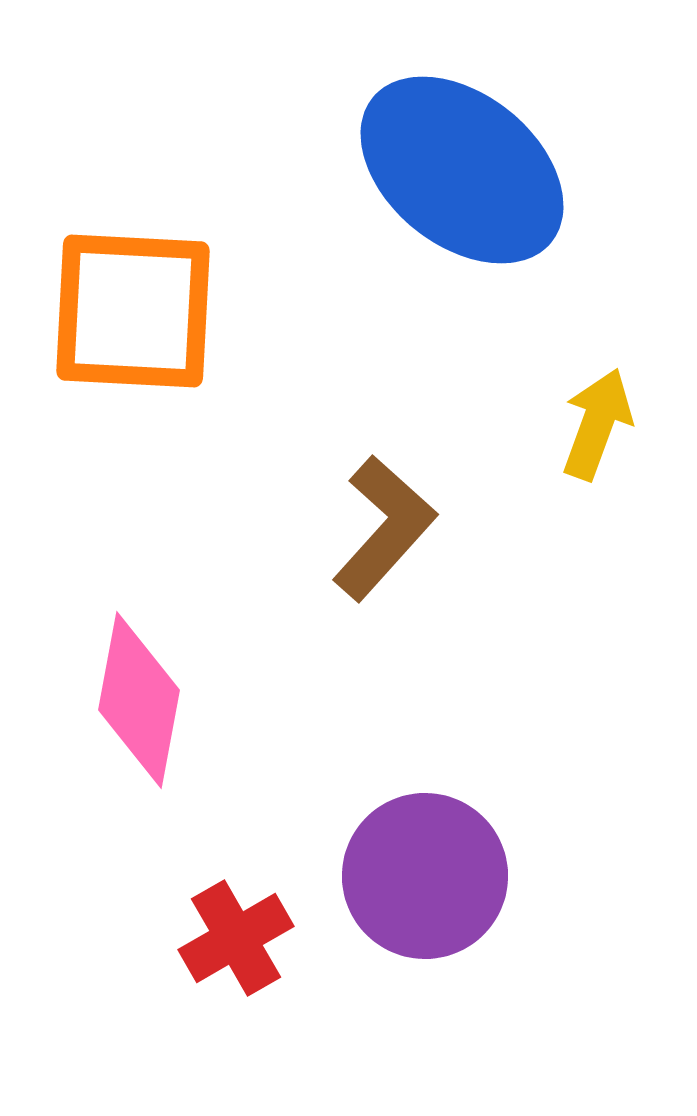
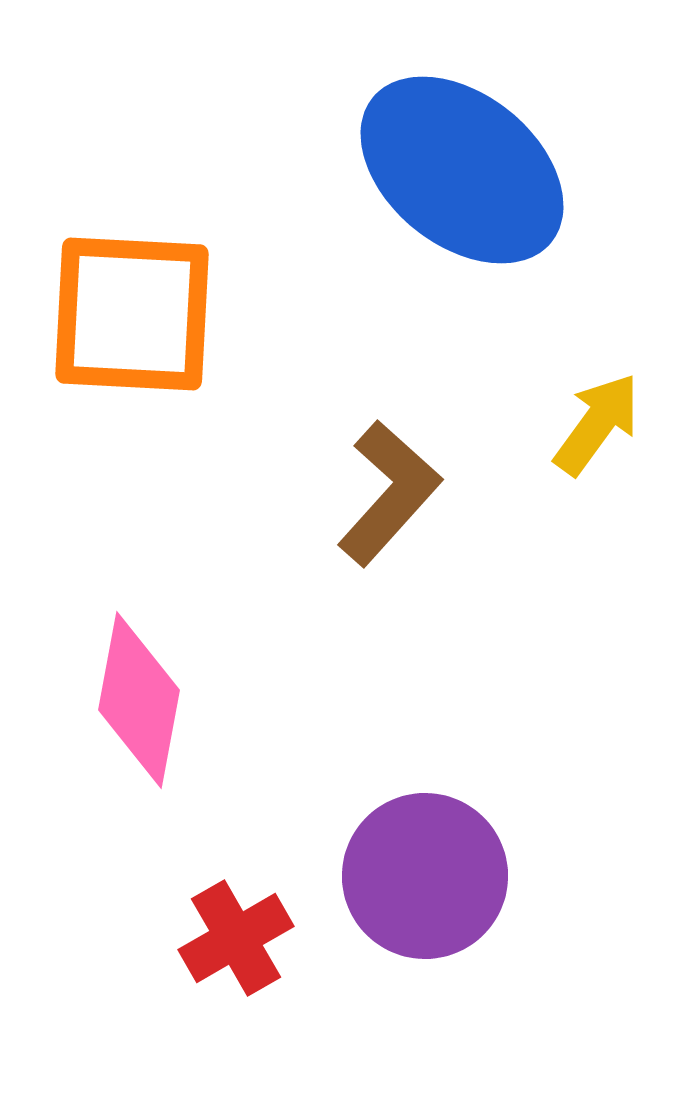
orange square: moved 1 px left, 3 px down
yellow arrow: rotated 16 degrees clockwise
brown L-shape: moved 5 px right, 35 px up
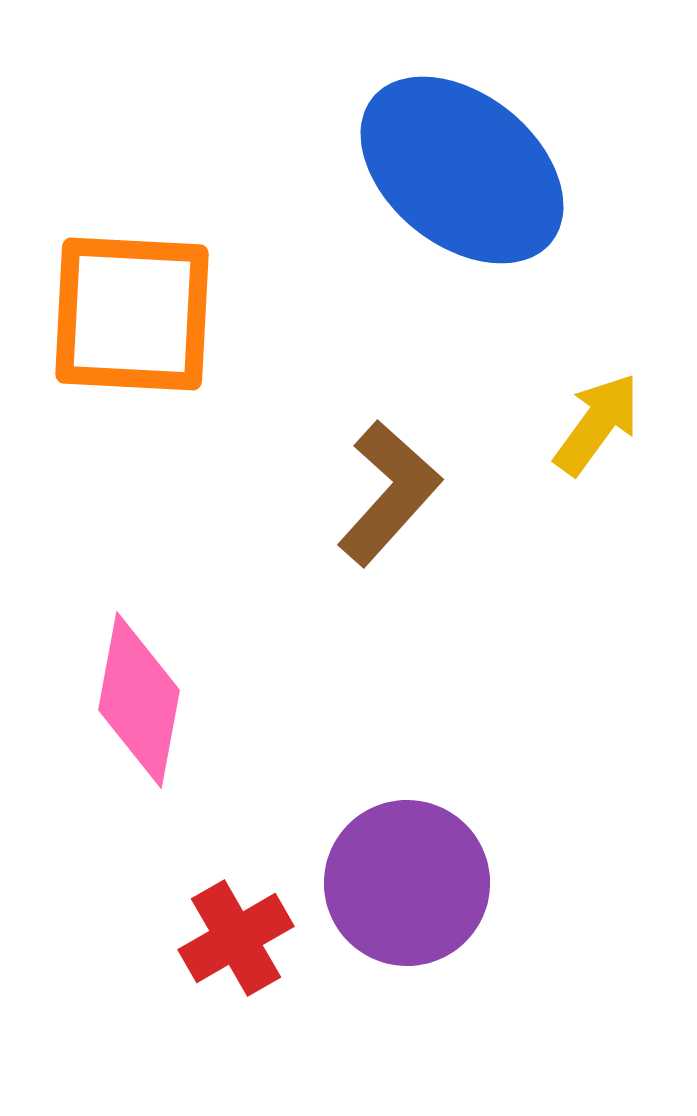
purple circle: moved 18 px left, 7 px down
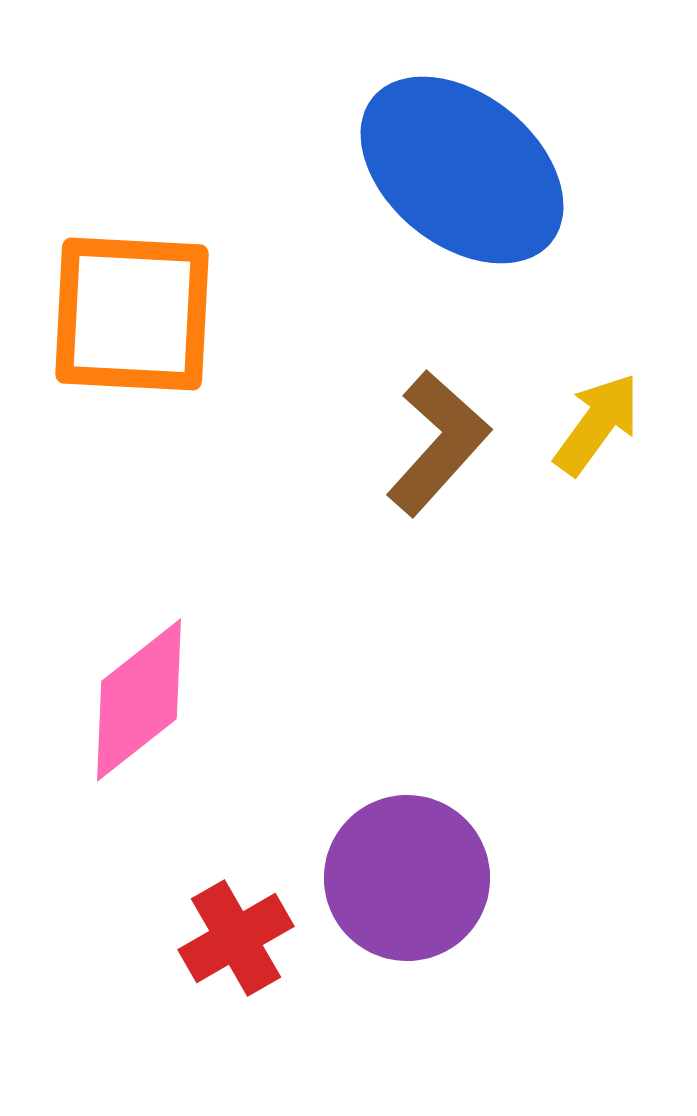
brown L-shape: moved 49 px right, 50 px up
pink diamond: rotated 41 degrees clockwise
purple circle: moved 5 px up
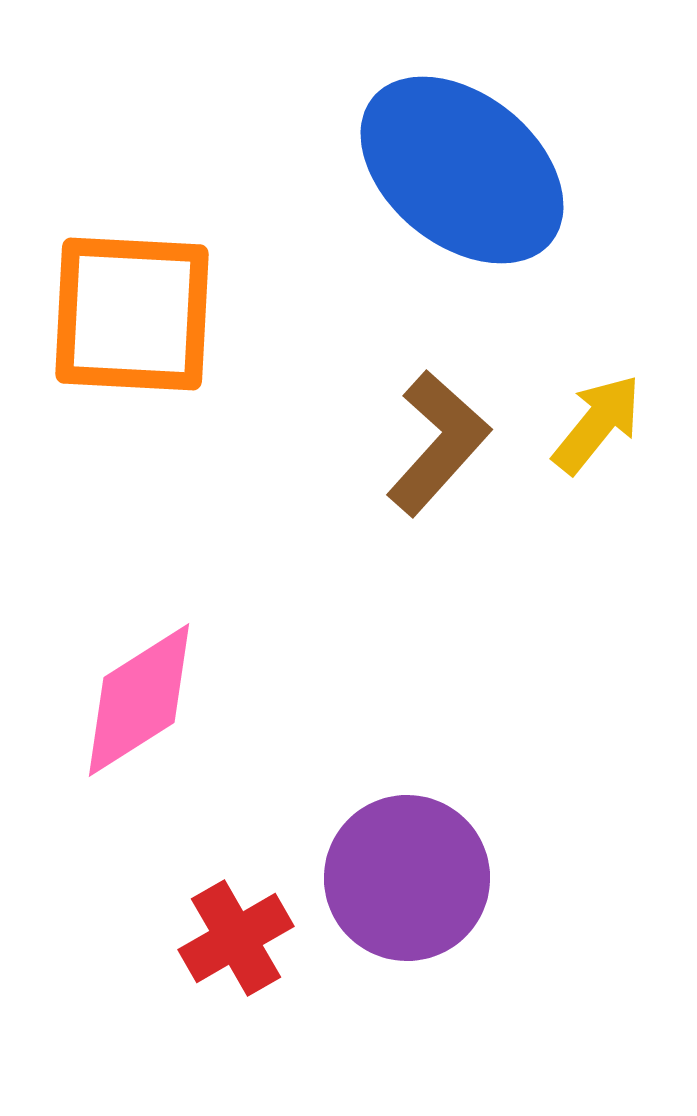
yellow arrow: rotated 3 degrees clockwise
pink diamond: rotated 6 degrees clockwise
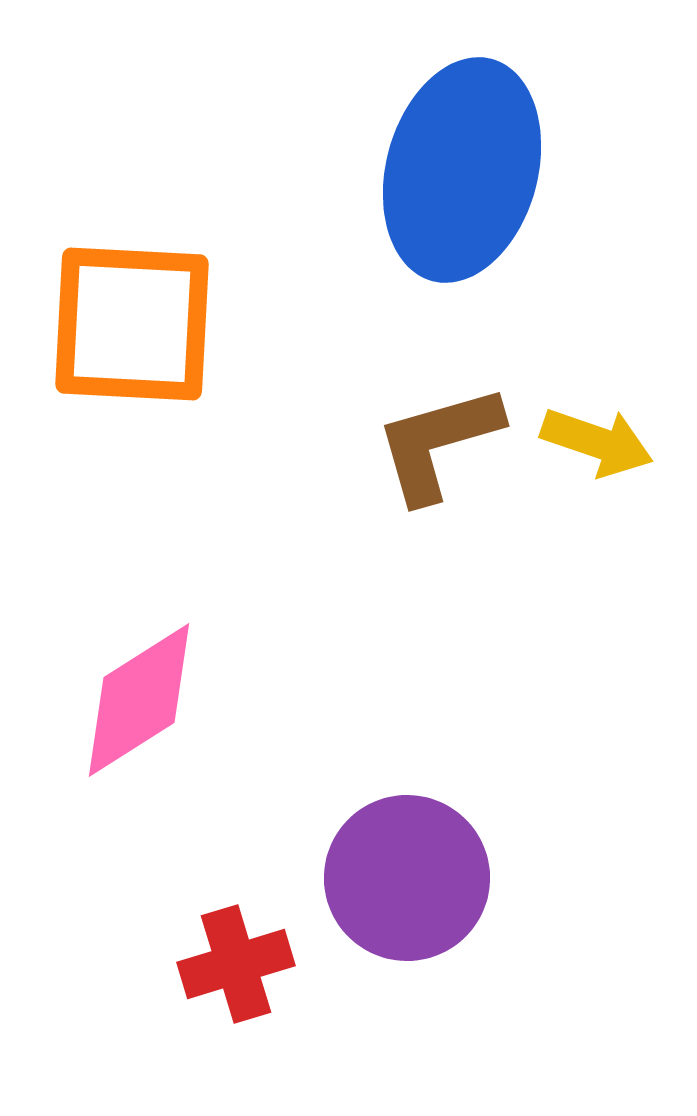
blue ellipse: rotated 66 degrees clockwise
orange square: moved 10 px down
yellow arrow: moved 18 px down; rotated 70 degrees clockwise
brown L-shape: rotated 148 degrees counterclockwise
red cross: moved 26 px down; rotated 13 degrees clockwise
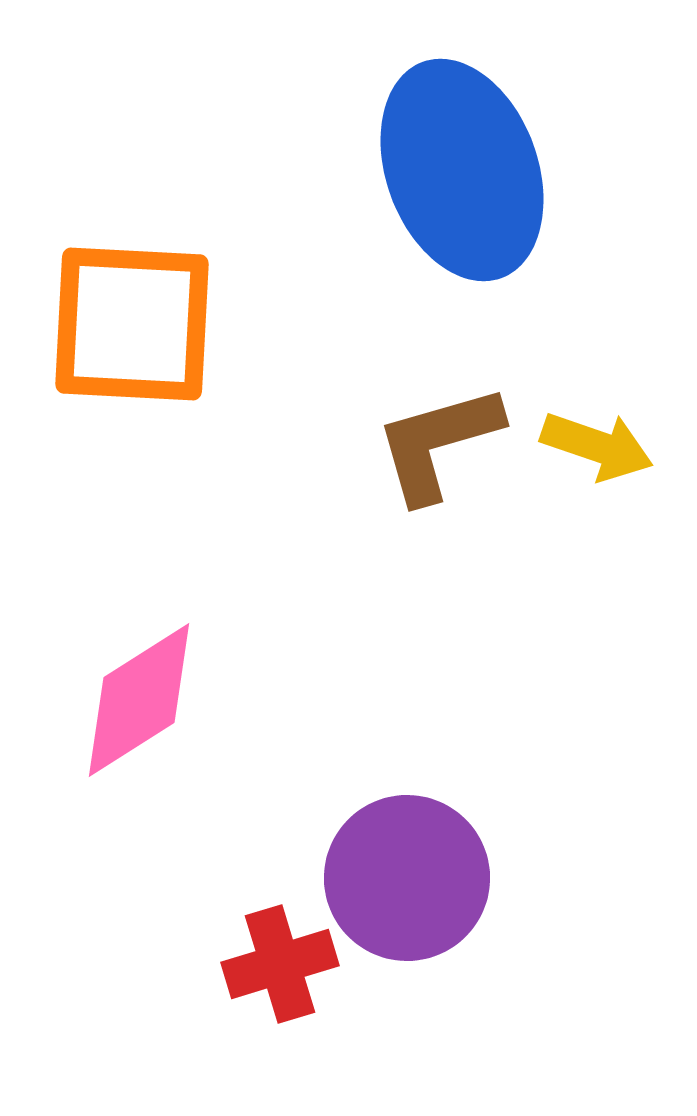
blue ellipse: rotated 35 degrees counterclockwise
yellow arrow: moved 4 px down
red cross: moved 44 px right
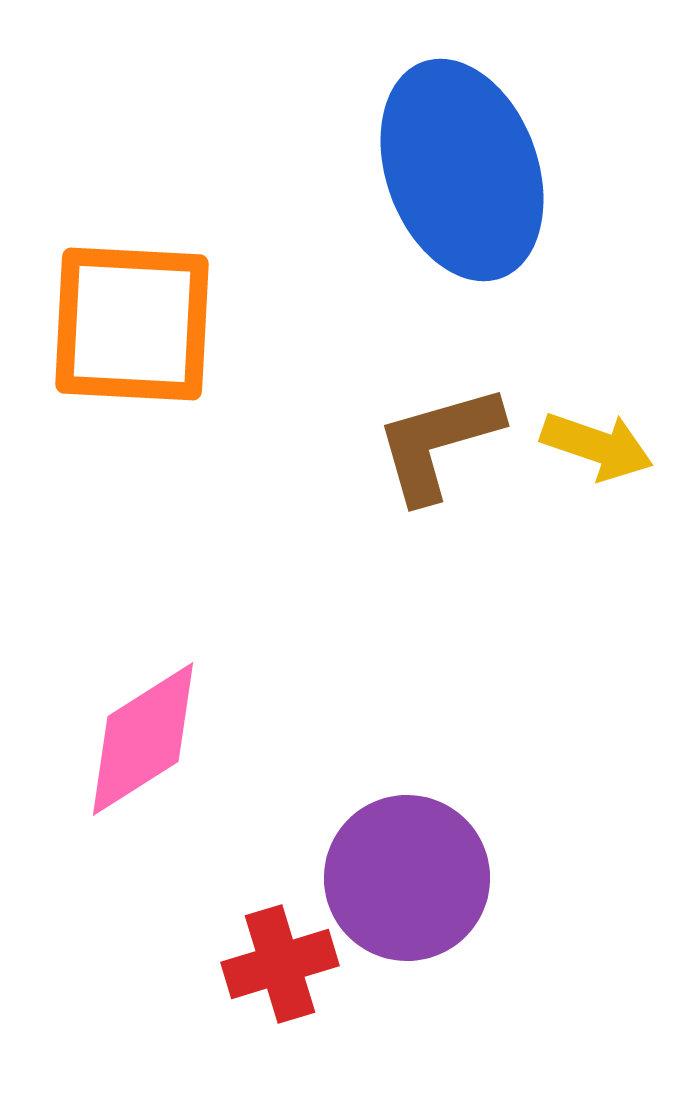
pink diamond: moved 4 px right, 39 px down
